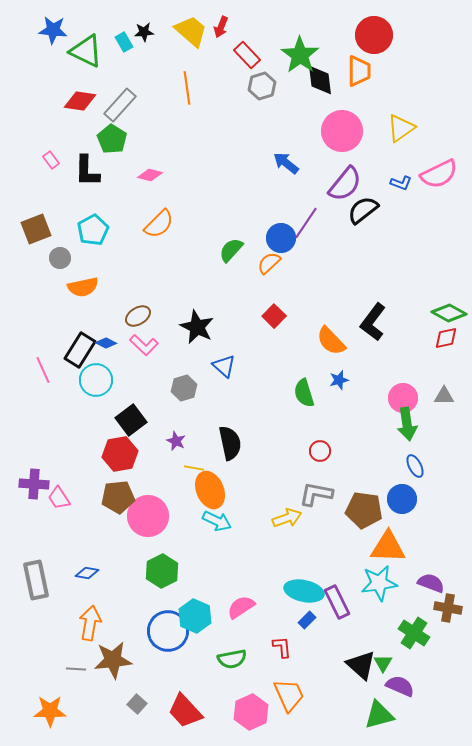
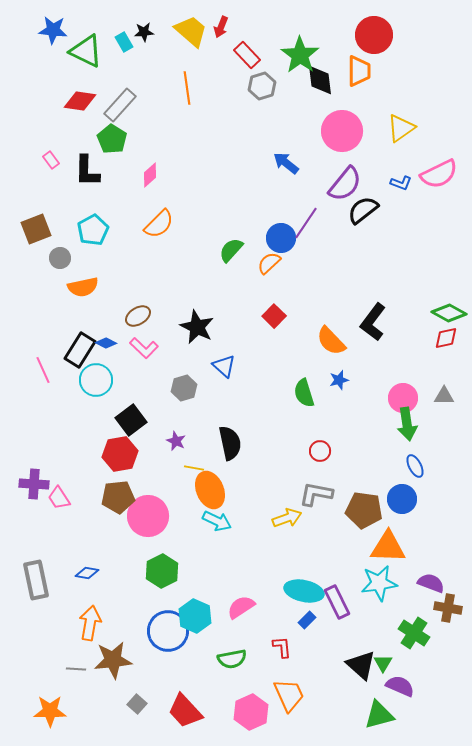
pink diamond at (150, 175): rotated 55 degrees counterclockwise
pink L-shape at (144, 345): moved 3 px down
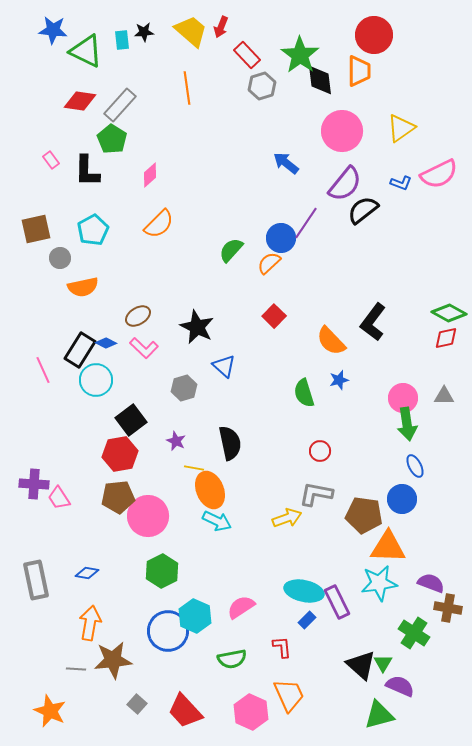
cyan rectangle at (124, 42): moved 2 px left, 2 px up; rotated 24 degrees clockwise
brown square at (36, 229): rotated 8 degrees clockwise
brown pentagon at (364, 510): moved 5 px down
orange star at (50, 711): rotated 24 degrees clockwise
pink hexagon at (251, 712): rotated 12 degrees counterclockwise
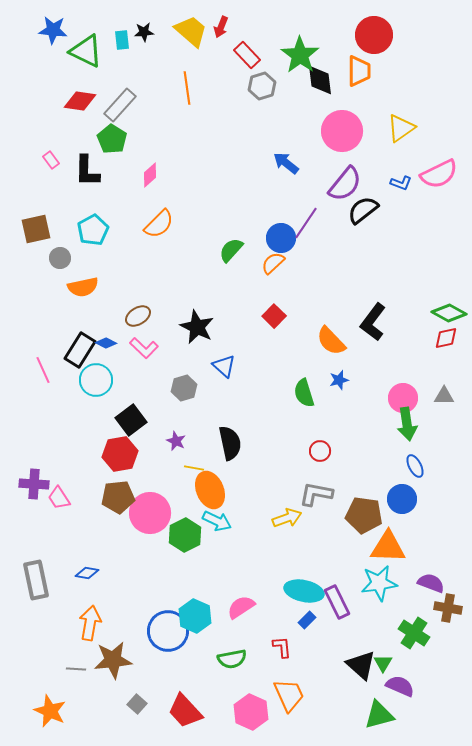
orange semicircle at (269, 263): moved 4 px right
pink circle at (148, 516): moved 2 px right, 3 px up
green hexagon at (162, 571): moved 23 px right, 36 px up
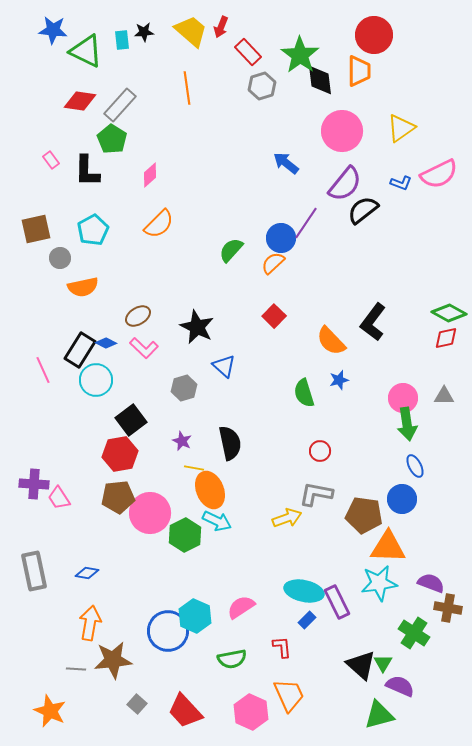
red rectangle at (247, 55): moved 1 px right, 3 px up
purple star at (176, 441): moved 6 px right
gray rectangle at (36, 580): moved 2 px left, 9 px up
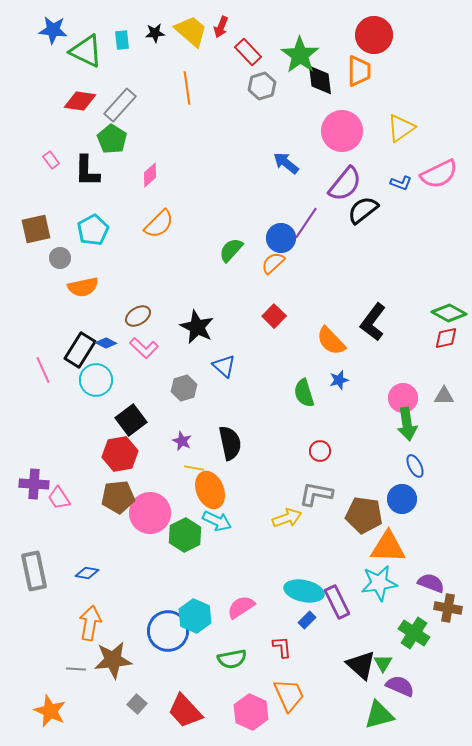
black star at (144, 32): moved 11 px right, 1 px down
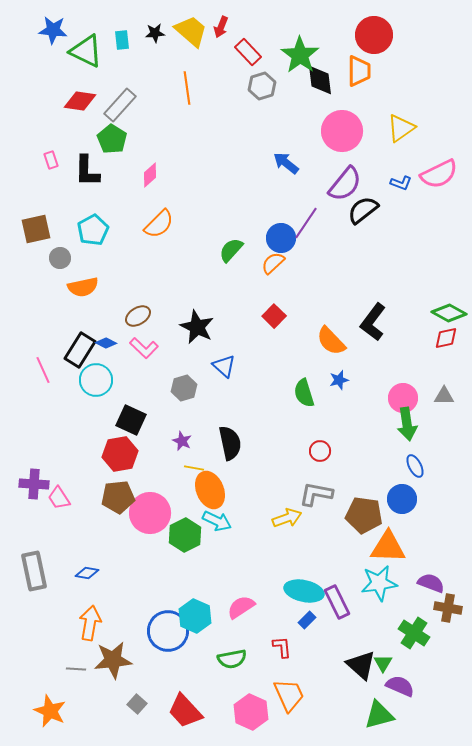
pink rectangle at (51, 160): rotated 18 degrees clockwise
black square at (131, 420): rotated 28 degrees counterclockwise
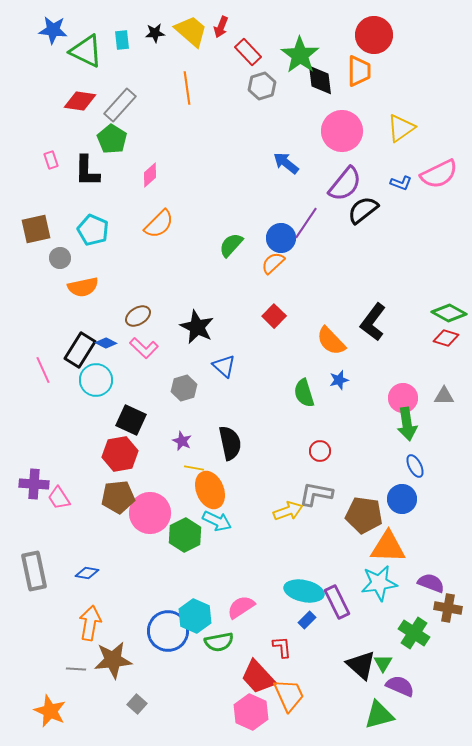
cyan pentagon at (93, 230): rotated 20 degrees counterclockwise
green semicircle at (231, 250): moved 5 px up
red diamond at (446, 338): rotated 30 degrees clockwise
yellow arrow at (287, 518): moved 1 px right, 7 px up
green semicircle at (232, 659): moved 13 px left, 17 px up
red trapezoid at (185, 711): moved 73 px right, 34 px up
